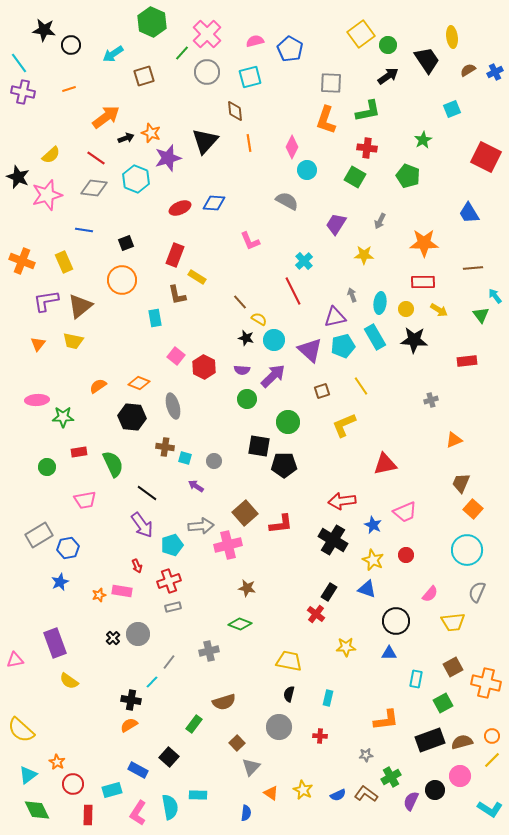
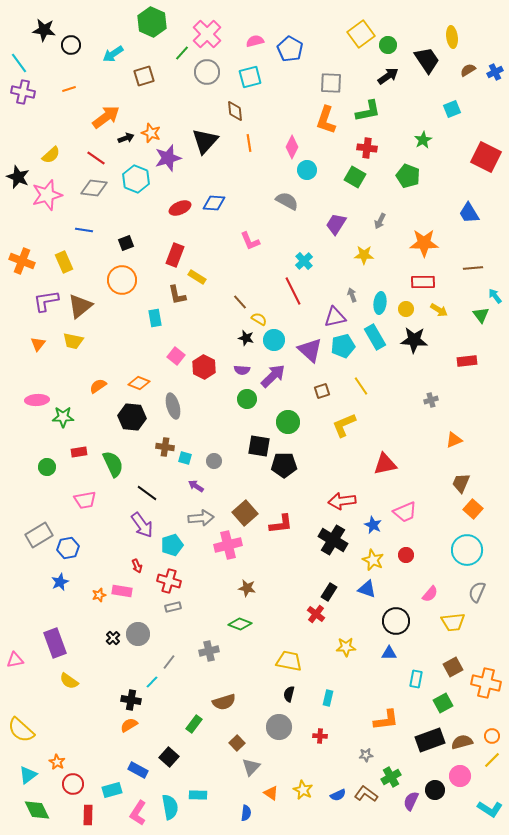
gray arrow at (201, 526): moved 8 px up
red cross at (169, 581): rotated 35 degrees clockwise
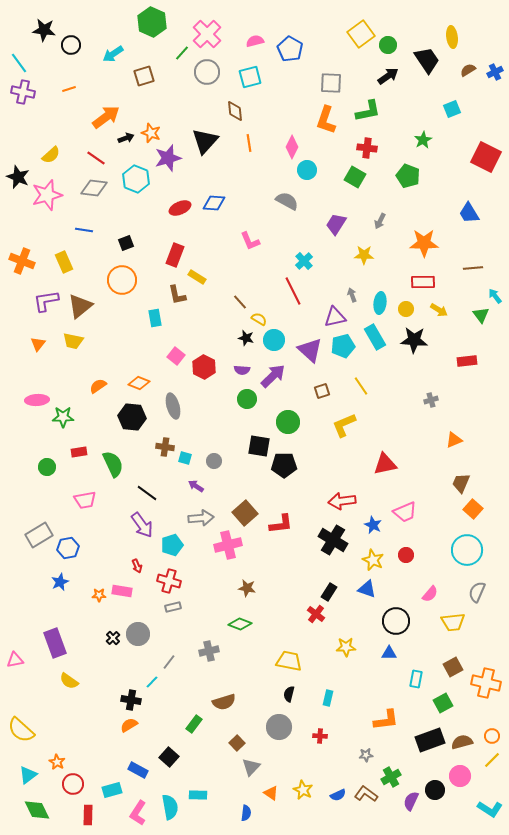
orange star at (99, 595): rotated 16 degrees clockwise
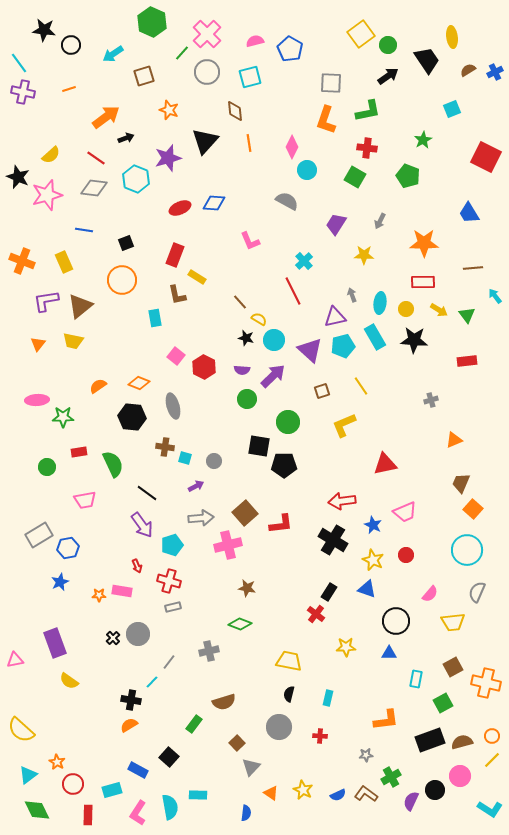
orange star at (151, 133): moved 18 px right, 23 px up
green triangle at (481, 315): moved 14 px left
purple arrow at (196, 486): rotated 119 degrees clockwise
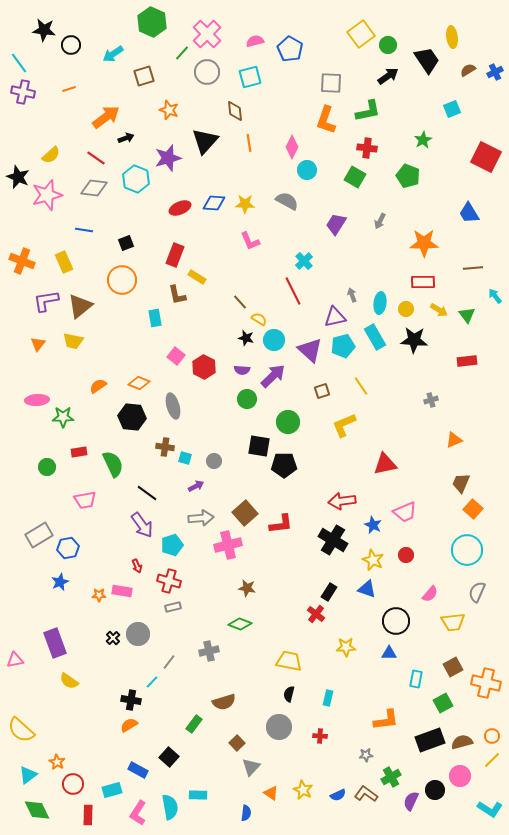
yellow star at (364, 255): moved 119 px left, 51 px up
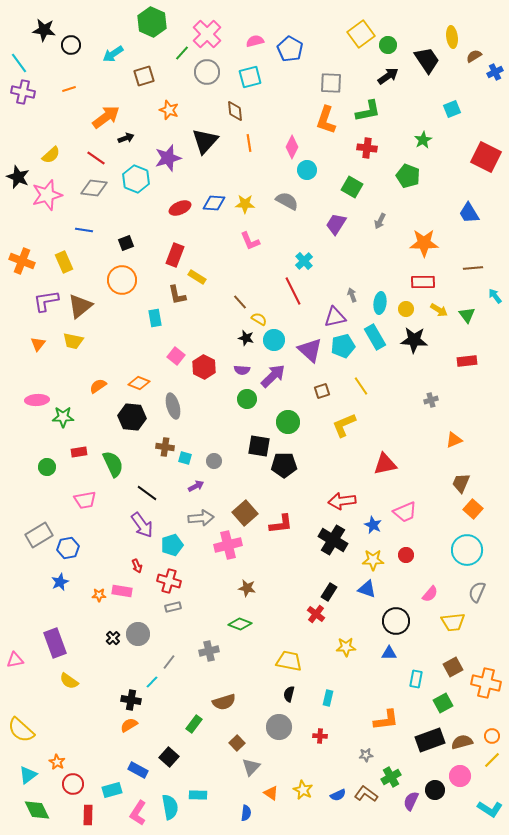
brown semicircle at (468, 70): moved 6 px right, 14 px up
green square at (355, 177): moved 3 px left, 10 px down
yellow star at (373, 560): rotated 25 degrees counterclockwise
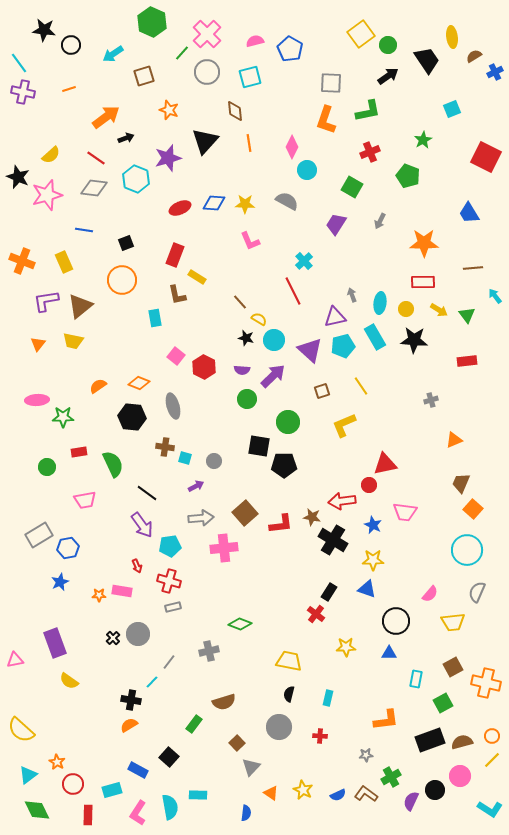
red cross at (367, 148): moved 3 px right, 4 px down; rotated 30 degrees counterclockwise
pink trapezoid at (405, 512): rotated 30 degrees clockwise
cyan pentagon at (172, 545): moved 2 px left, 1 px down; rotated 10 degrees clockwise
pink cross at (228, 545): moved 4 px left, 3 px down; rotated 8 degrees clockwise
red circle at (406, 555): moved 37 px left, 70 px up
brown star at (247, 588): moved 65 px right, 71 px up
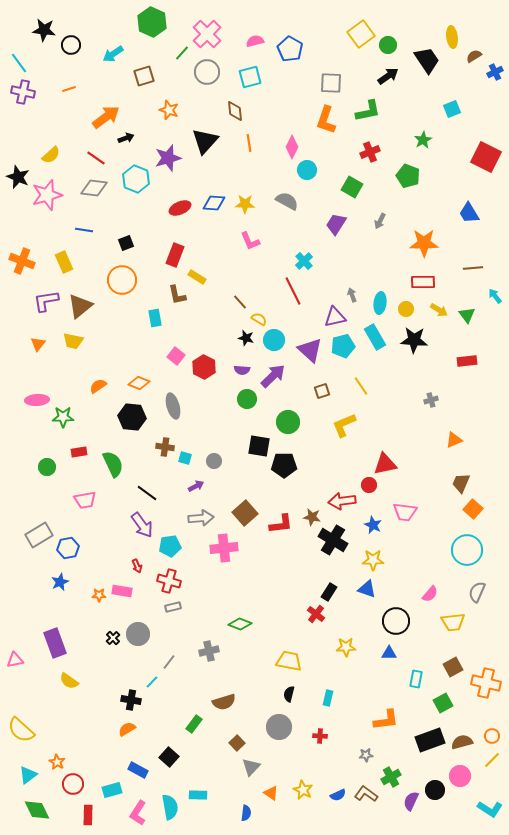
orange semicircle at (129, 725): moved 2 px left, 4 px down
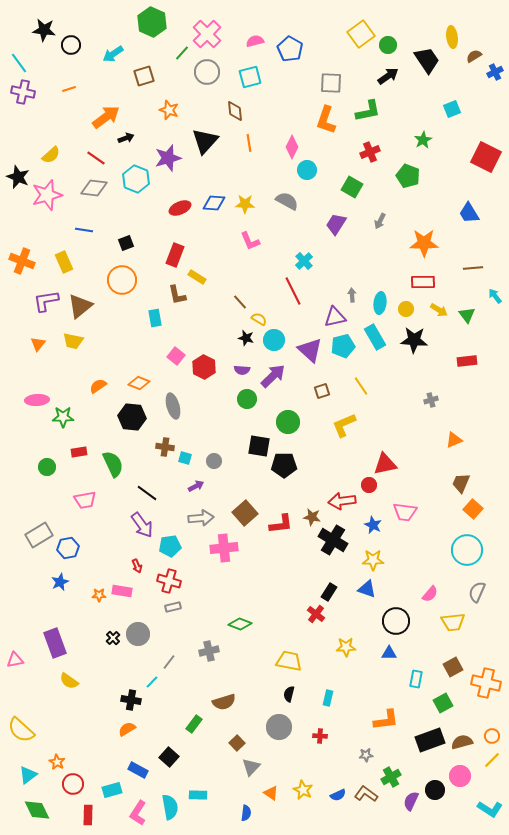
gray arrow at (352, 295): rotated 16 degrees clockwise
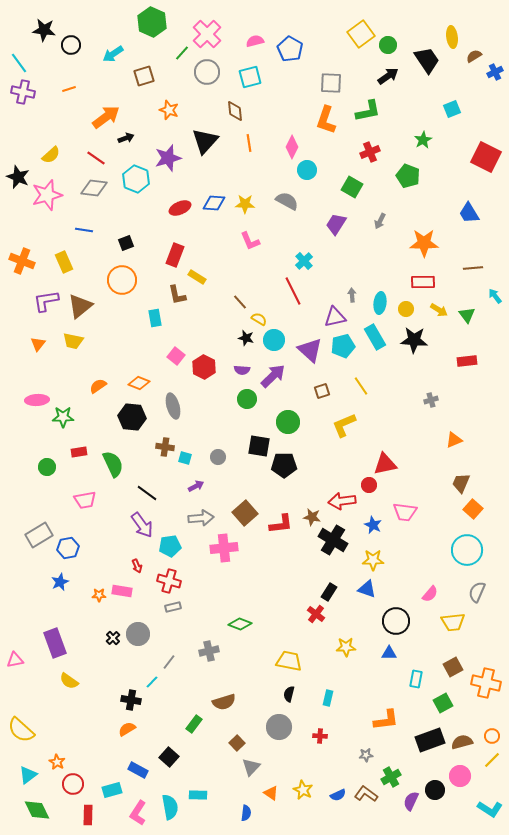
gray circle at (214, 461): moved 4 px right, 4 px up
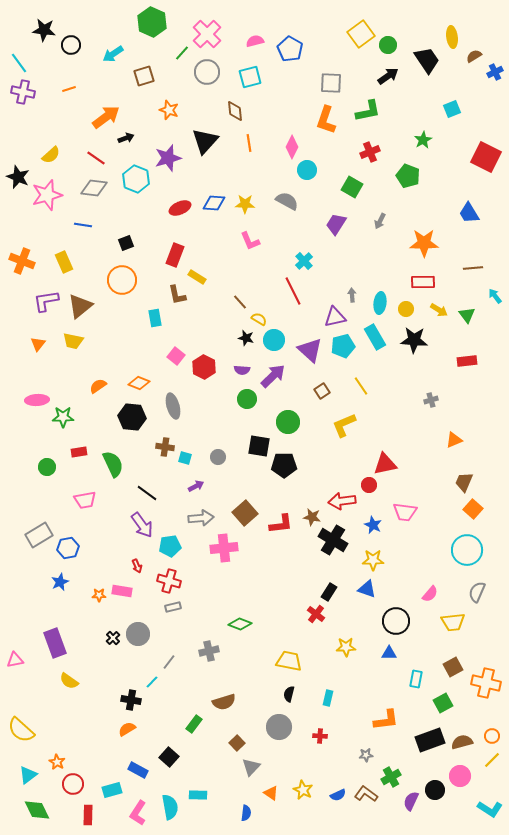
blue line at (84, 230): moved 1 px left, 5 px up
brown square at (322, 391): rotated 14 degrees counterclockwise
brown trapezoid at (461, 483): moved 3 px right, 1 px up
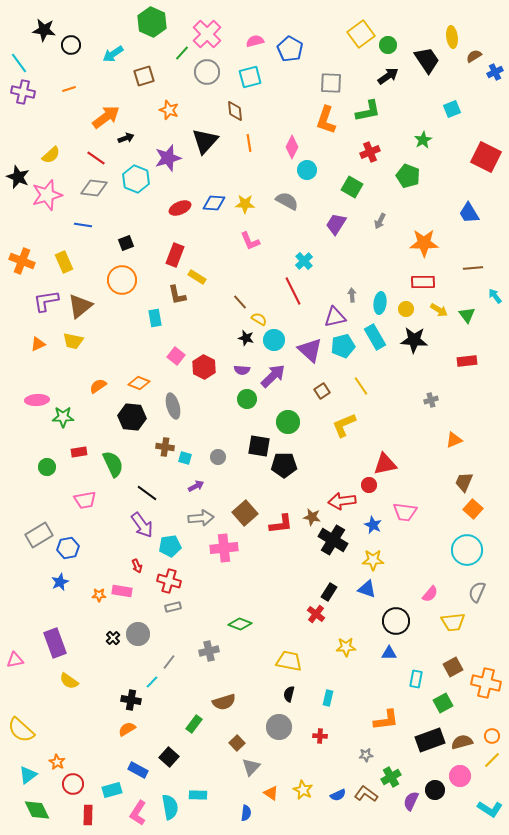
orange triangle at (38, 344): rotated 28 degrees clockwise
